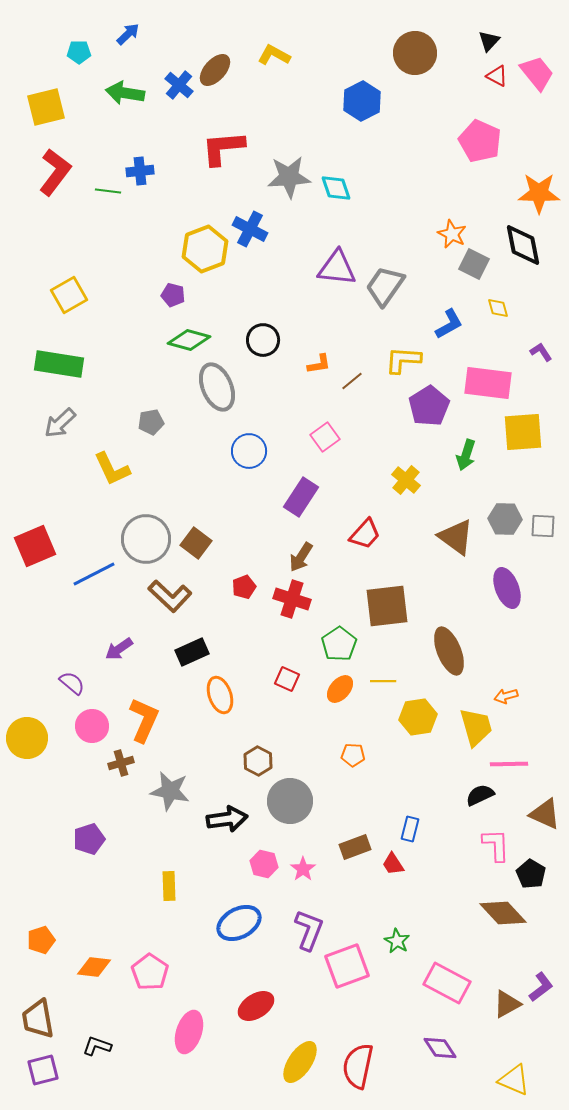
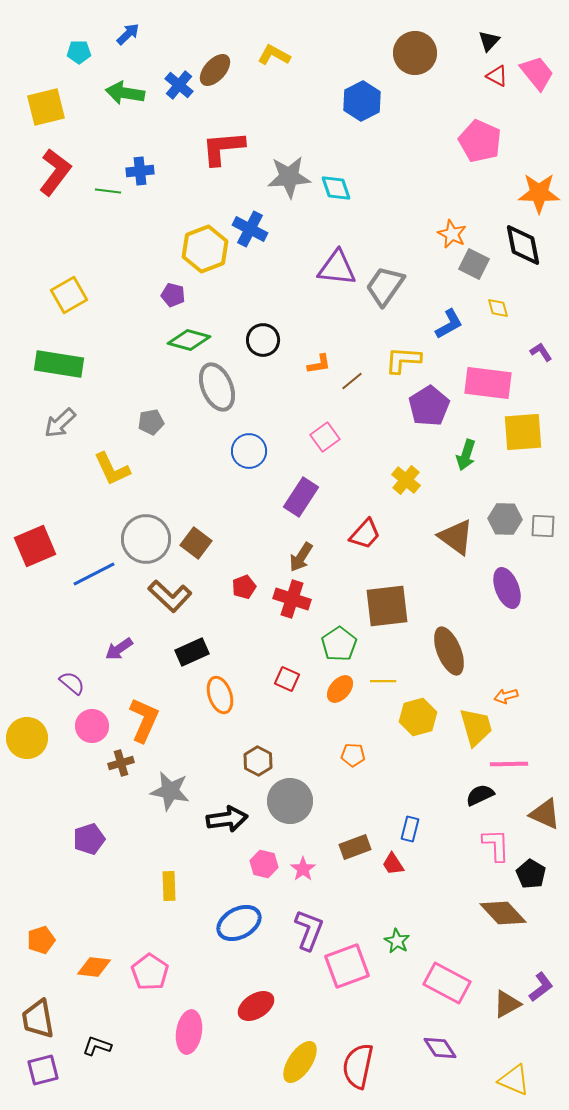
yellow hexagon at (418, 717): rotated 6 degrees counterclockwise
pink ellipse at (189, 1032): rotated 9 degrees counterclockwise
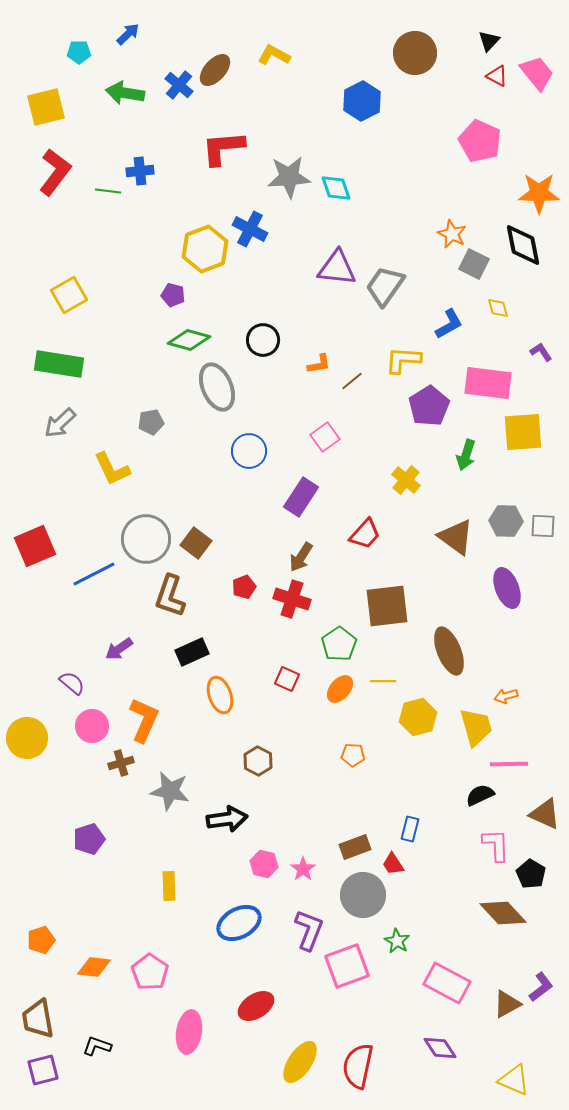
gray hexagon at (505, 519): moved 1 px right, 2 px down
brown L-shape at (170, 596): rotated 66 degrees clockwise
gray circle at (290, 801): moved 73 px right, 94 px down
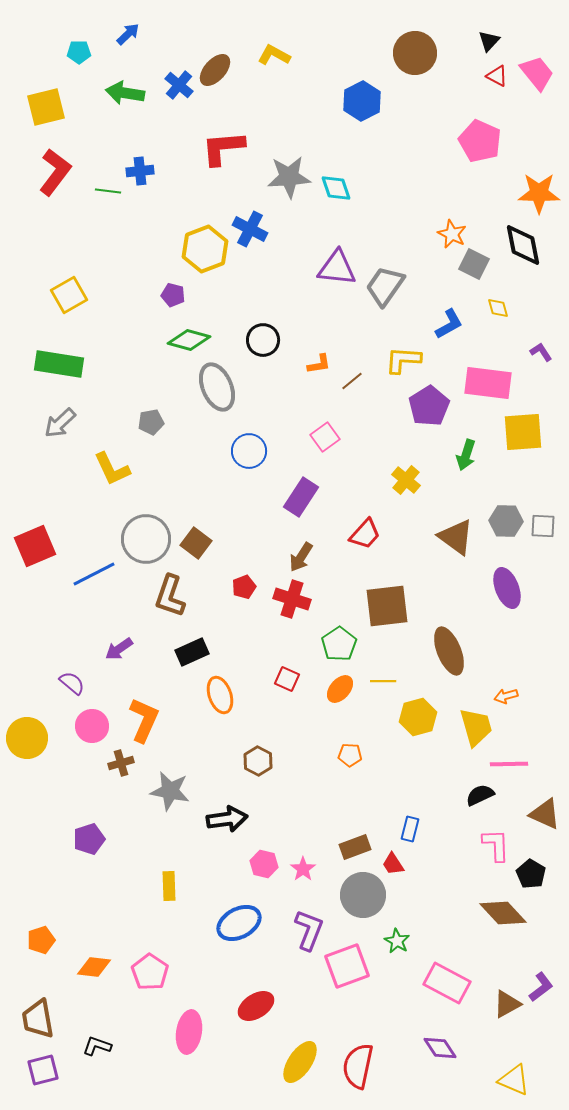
orange pentagon at (353, 755): moved 3 px left
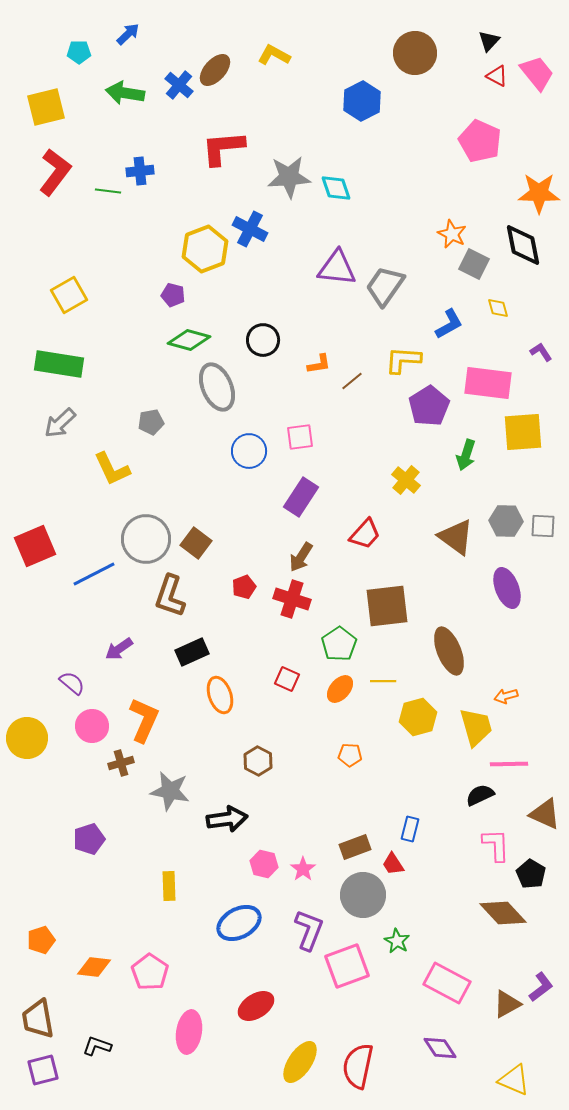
pink square at (325, 437): moved 25 px left; rotated 28 degrees clockwise
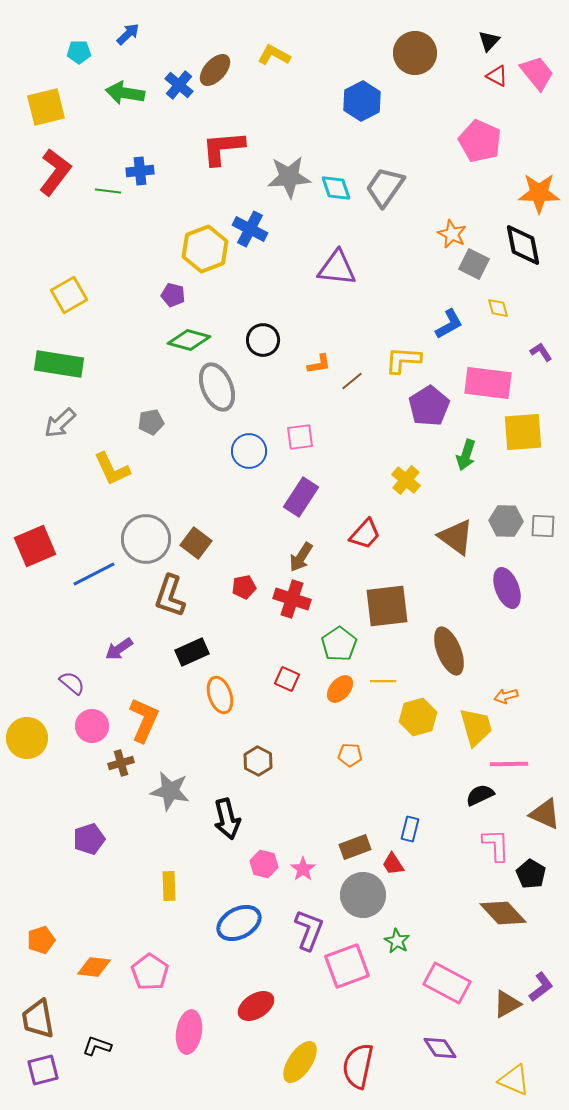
gray trapezoid at (385, 286): moved 99 px up
red pentagon at (244, 587): rotated 10 degrees clockwise
black arrow at (227, 819): rotated 84 degrees clockwise
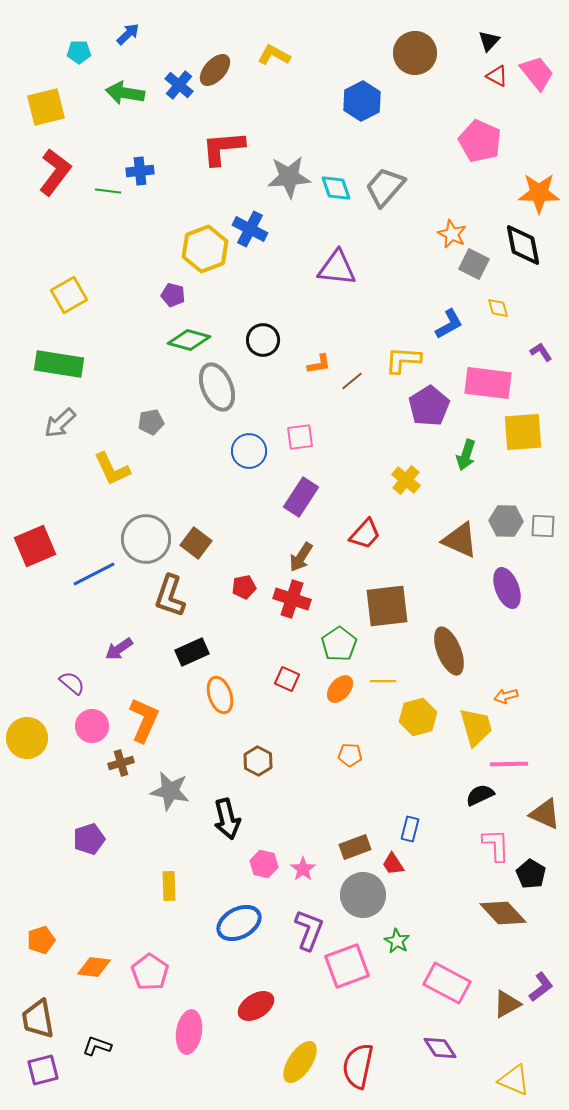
gray trapezoid at (385, 187): rotated 6 degrees clockwise
brown triangle at (456, 537): moved 4 px right, 3 px down; rotated 12 degrees counterclockwise
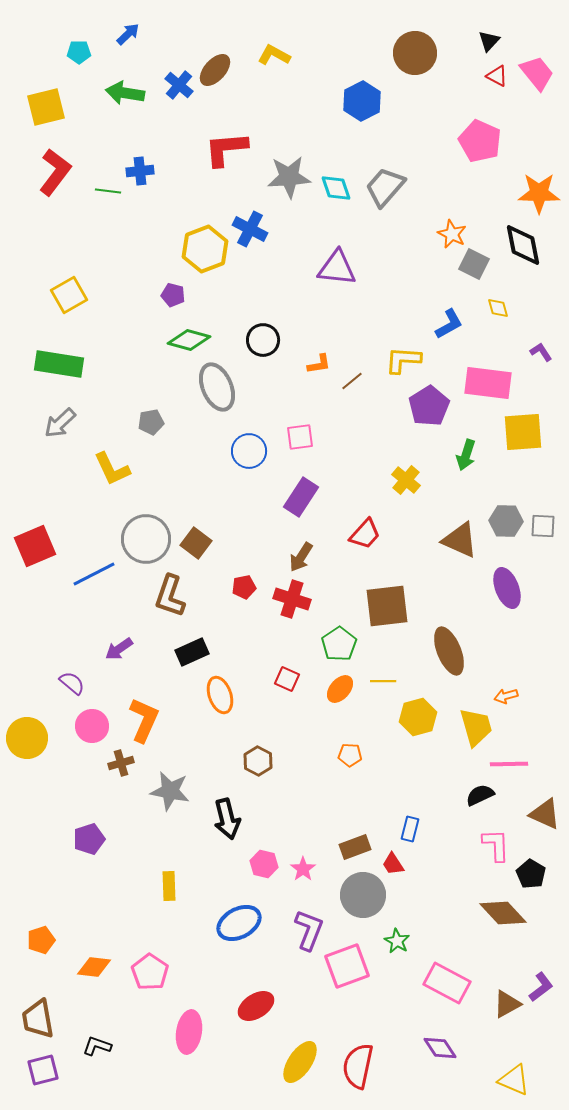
red L-shape at (223, 148): moved 3 px right, 1 px down
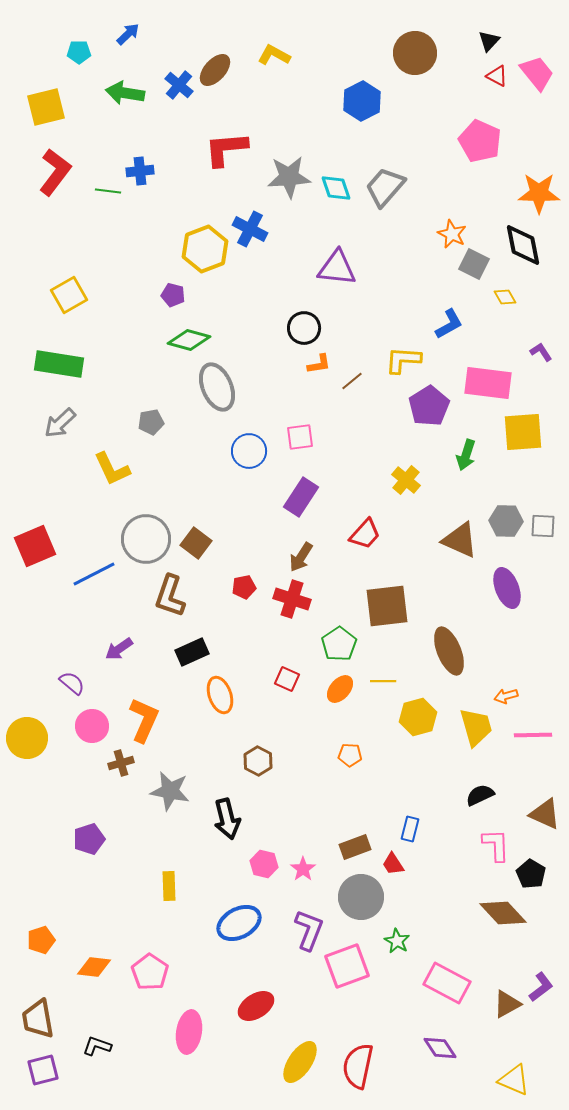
yellow diamond at (498, 308): moved 7 px right, 11 px up; rotated 15 degrees counterclockwise
black circle at (263, 340): moved 41 px right, 12 px up
pink line at (509, 764): moved 24 px right, 29 px up
gray circle at (363, 895): moved 2 px left, 2 px down
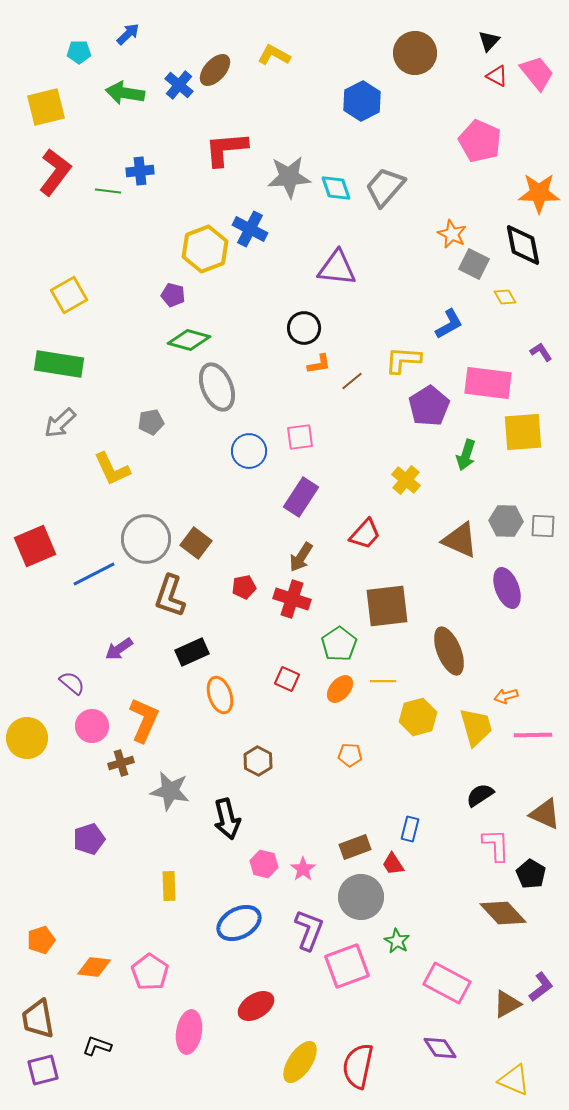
black semicircle at (480, 795): rotated 8 degrees counterclockwise
